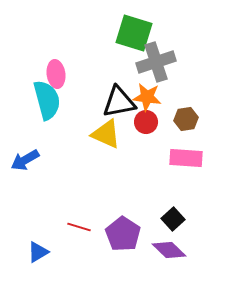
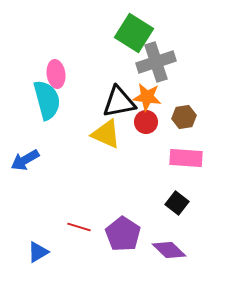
green square: rotated 15 degrees clockwise
brown hexagon: moved 2 px left, 2 px up
black square: moved 4 px right, 16 px up; rotated 10 degrees counterclockwise
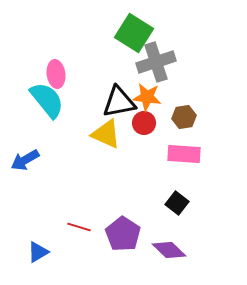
cyan semicircle: rotated 24 degrees counterclockwise
red circle: moved 2 px left, 1 px down
pink rectangle: moved 2 px left, 4 px up
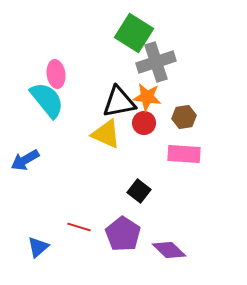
black square: moved 38 px left, 12 px up
blue triangle: moved 5 px up; rotated 10 degrees counterclockwise
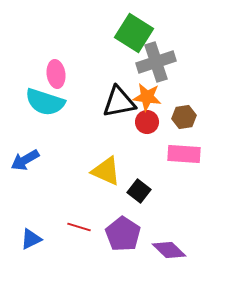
cyan semicircle: moved 2 px left, 2 px down; rotated 147 degrees clockwise
red circle: moved 3 px right, 1 px up
yellow triangle: moved 37 px down
blue triangle: moved 7 px left, 8 px up; rotated 15 degrees clockwise
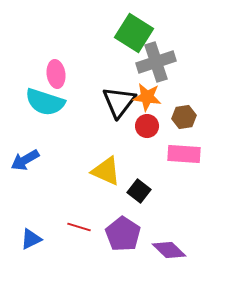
black triangle: rotated 42 degrees counterclockwise
red circle: moved 4 px down
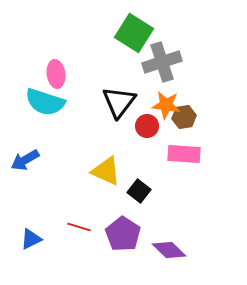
gray cross: moved 6 px right
orange star: moved 19 px right, 8 px down
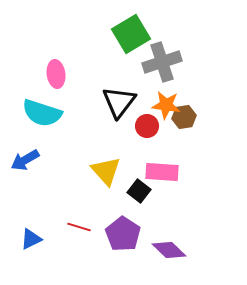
green square: moved 3 px left, 1 px down; rotated 27 degrees clockwise
cyan semicircle: moved 3 px left, 11 px down
pink rectangle: moved 22 px left, 18 px down
yellow triangle: rotated 24 degrees clockwise
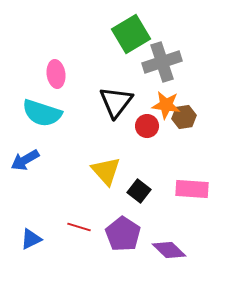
black triangle: moved 3 px left
pink rectangle: moved 30 px right, 17 px down
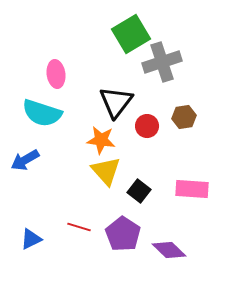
orange star: moved 65 px left, 35 px down
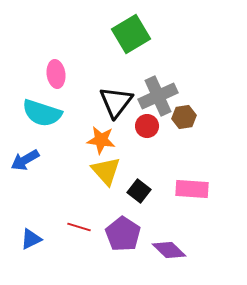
gray cross: moved 4 px left, 34 px down; rotated 6 degrees counterclockwise
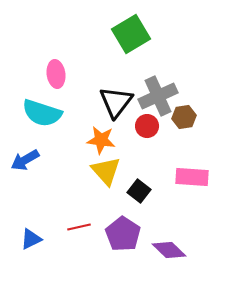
pink rectangle: moved 12 px up
red line: rotated 30 degrees counterclockwise
